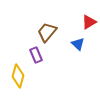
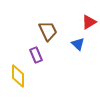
brown trapezoid: moved 1 px right, 1 px up; rotated 115 degrees clockwise
yellow diamond: rotated 15 degrees counterclockwise
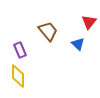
red triangle: rotated 21 degrees counterclockwise
brown trapezoid: rotated 15 degrees counterclockwise
purple rectangle: moved 16 px left, 5 px up
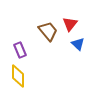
red triangle: moved 19 px left, 2 px down
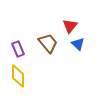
red triangle: moved 2 px down
brown trapezoid: moved 12 px down
purple rectangle: moved 2 px left, 1 px up
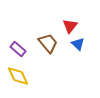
purple rectangle: rotated 28 degrees counterclockwise
yellow diamond: rotated 25 degrees counterclockwise
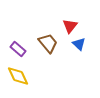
blue triangle: moved 1 px right
